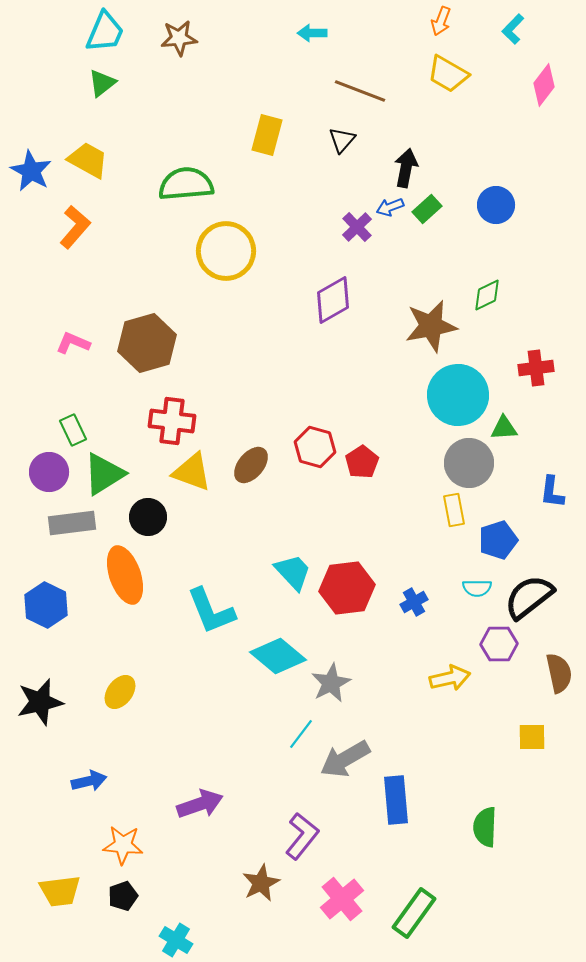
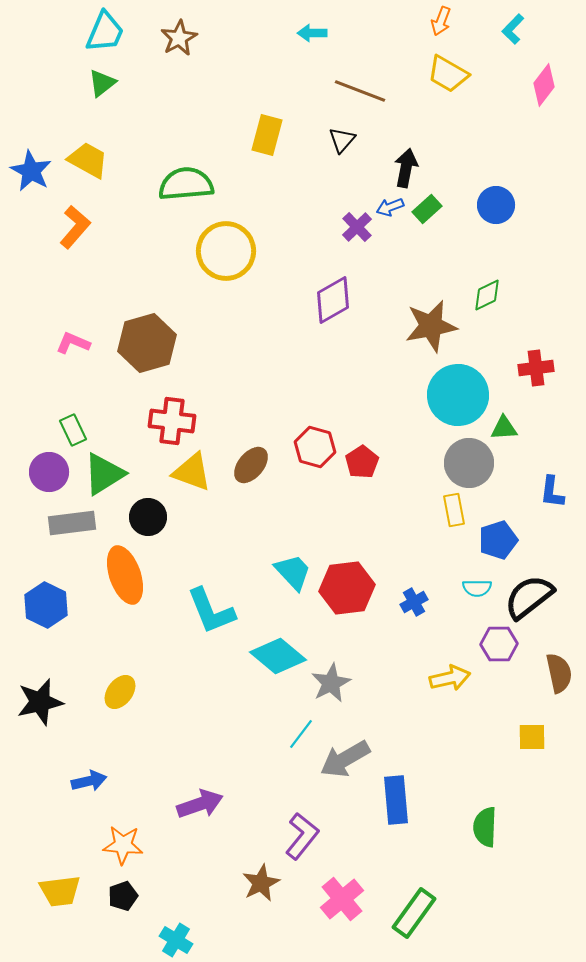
brown star at (179, 38): rotated 24 degrees counterclockwise
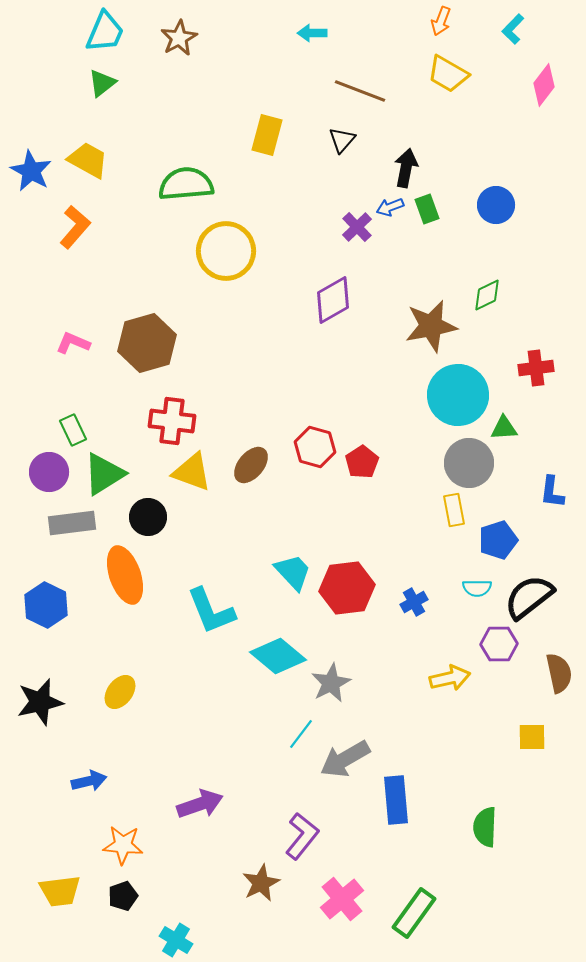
green rectangle at (427, 209): rotated 68 degrees counterclockwise
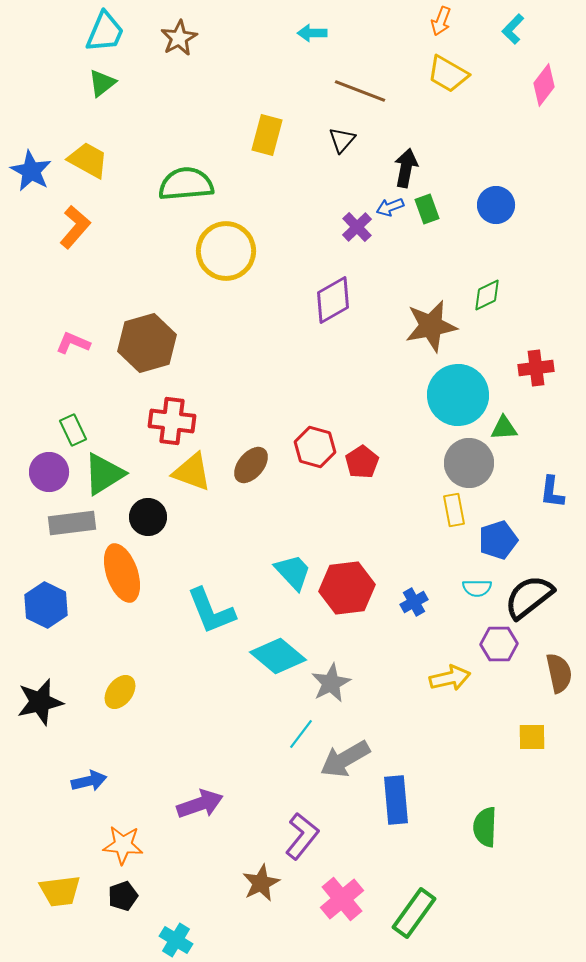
orange ellipse at (125, 575): moved 3 px left, 2 px up
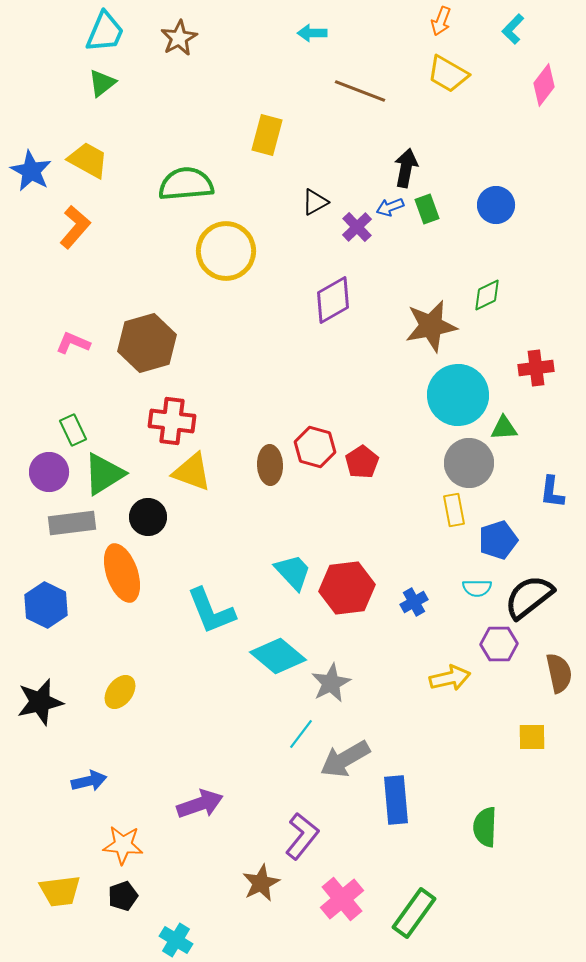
black triangle at (342, 140): moved 27 px left, 62 px down; rotated 20 degrees clockwise
brown ellipse at (251, 465): moved 19 px right; rotated 42 degrees counterclockwise
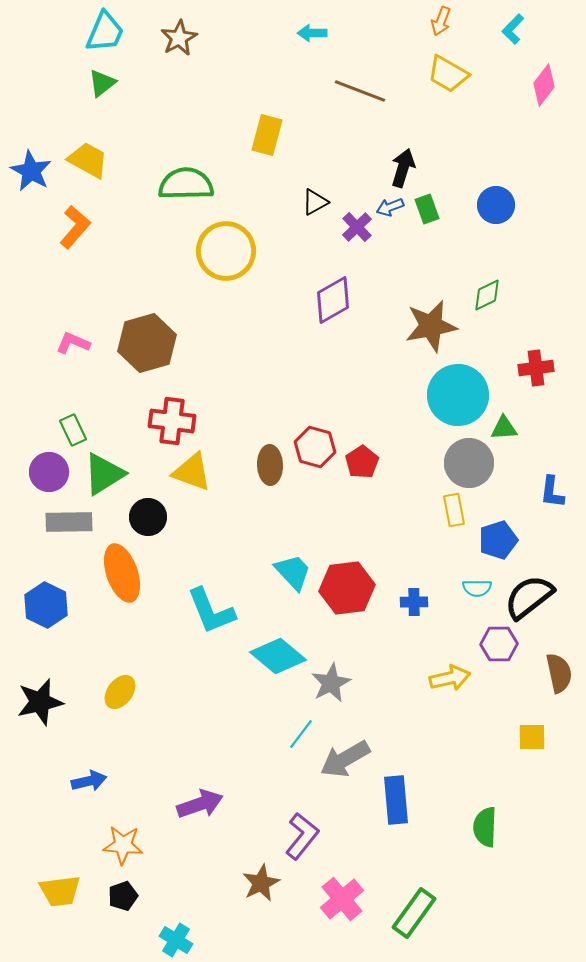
black arrow at (406, 168): moved 3 px left; rotated 6 degrees clockwise
green semicircle at (186, 184): rotated 4 degrees clockwise
gray rectangle at (72, 523): moved 3 px left, 1 px up; rotated 6 degrees clockwise
blue cross at (414, 602): rotated 28 degrees clockwise
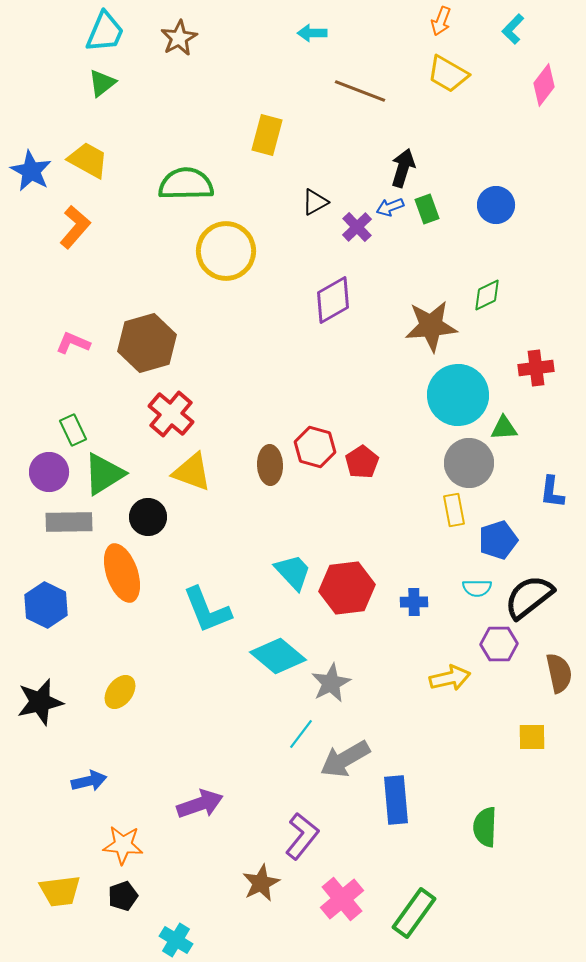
brown star at (431, 326): rotated 6 degrees clockwise
red cross at (172, 421): moved 1 px left, 7 px up; rotated 33 degrees clockwise
cyan L-shape at (211, 611): moved 4 px left, 1 px up
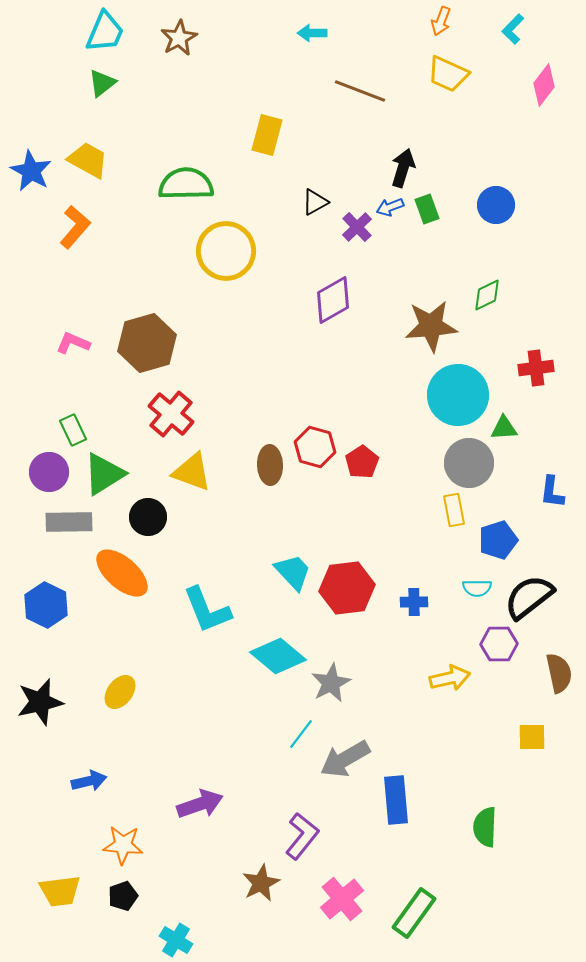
yellow trapezoid at (448, 74): rotated 6 degrees counterclockwise
orange ellipse at (122, 573): rotated 30 degrees counterclockwise
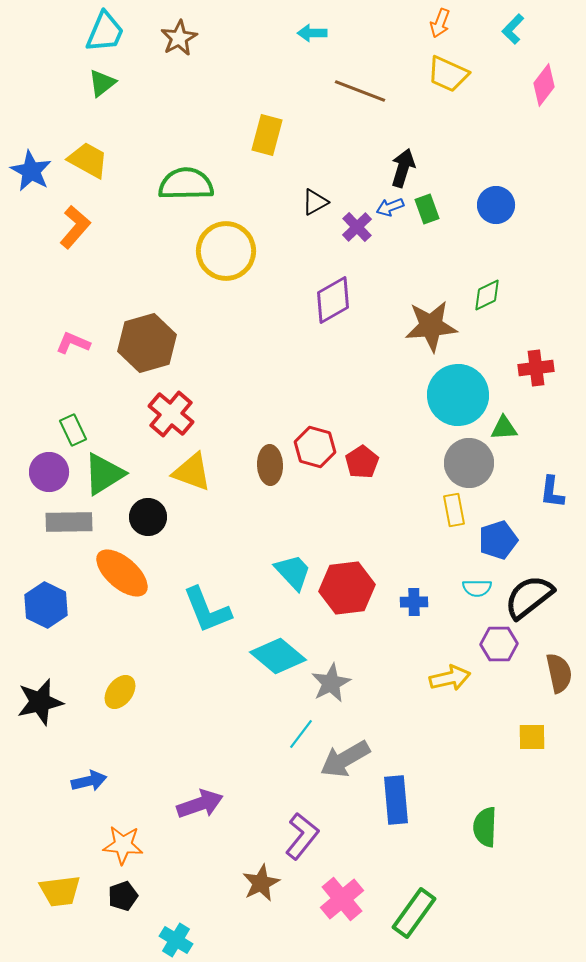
orange arrow at (441, 21): moved 1 px left, 2 px down
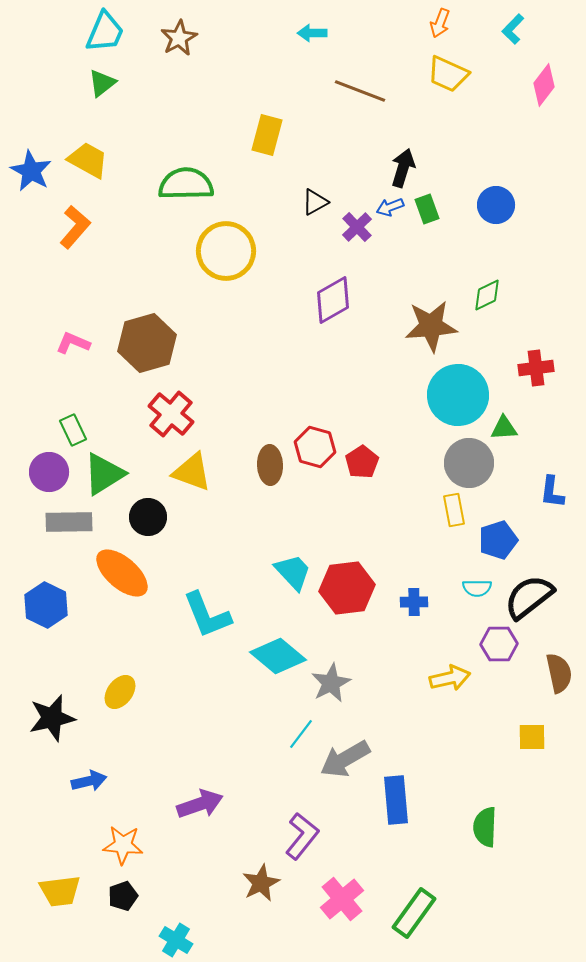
cyan L-shape at (207, 610): moved 5 px down
black star at (40, 702): moved 12 px right, 16 px down
